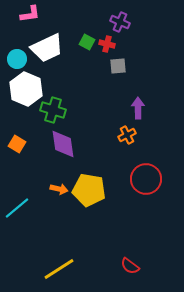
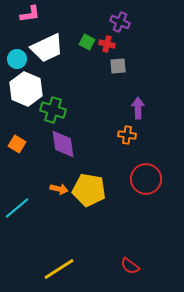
orange cross: rotated 36 degrees clockwise
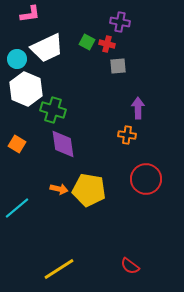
purple cross: rotated 12 degrees counterclockwise
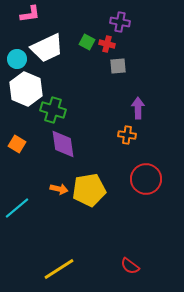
yellow pentagon: rotated 20 degrees counterclockwise
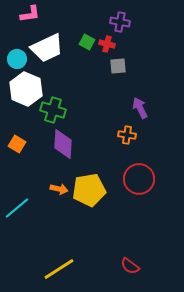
purple arrow: moved 2 px right; rotated 25 degrees counterclockwise
purple diamond: rotated 12 degrees clockwise
red circle: moved 7 px left
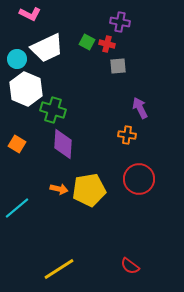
pink L-shape: rotated 35 degrees clockwise
